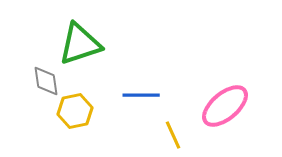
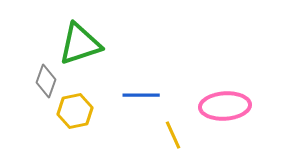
gray diamond: rotated 28 degrees clockwise
pink ellipse: rotated 36 degrees clockwise
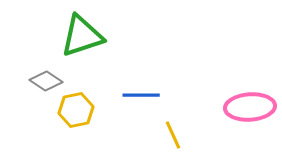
green triangle: moved 2 px right, 8 px up
gray diamond: rotated 76 degrees counterclockwise
pink ellipse: moved 25 px right, 1 px down
yellow hexagon: moved 1 px right, 1 px up
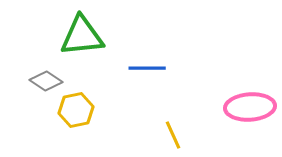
green triangle: rotated 12 degrees clockwise
blue line: moved 6 px right, 27 px up
